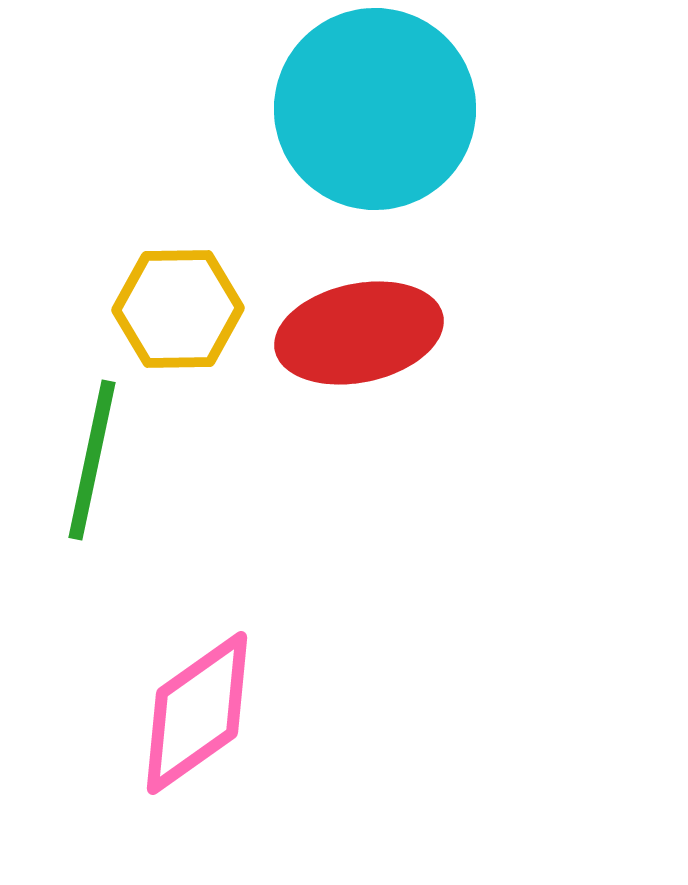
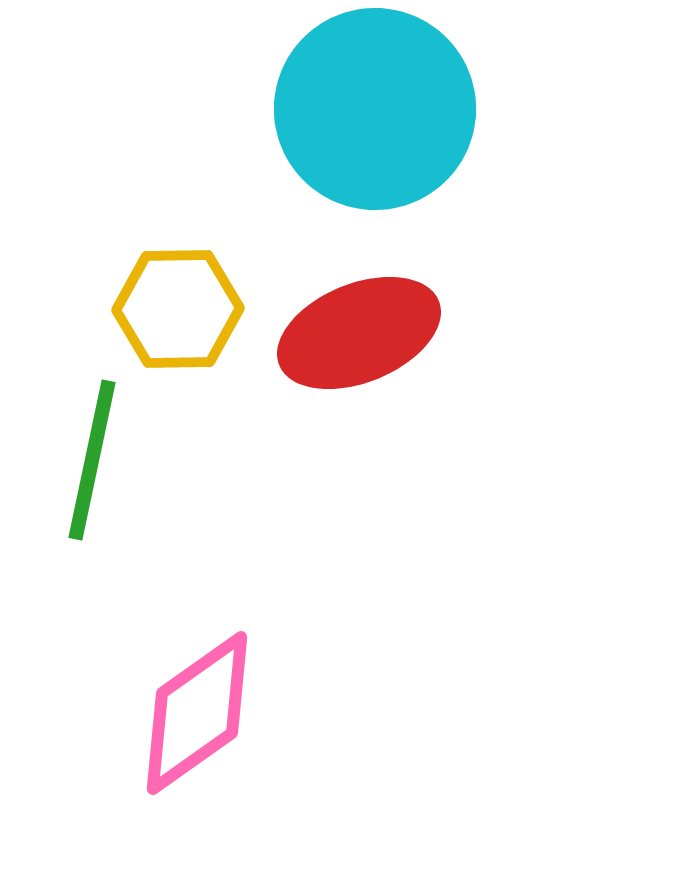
red ellipse: rotated 10 degrees counterclockwise
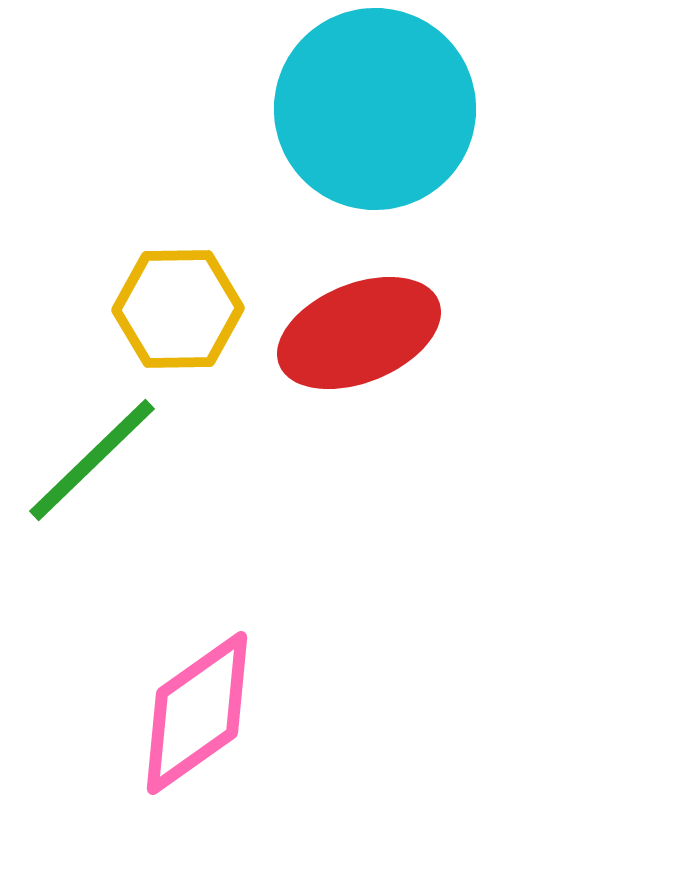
green line: rotated 34 degrees clockwise
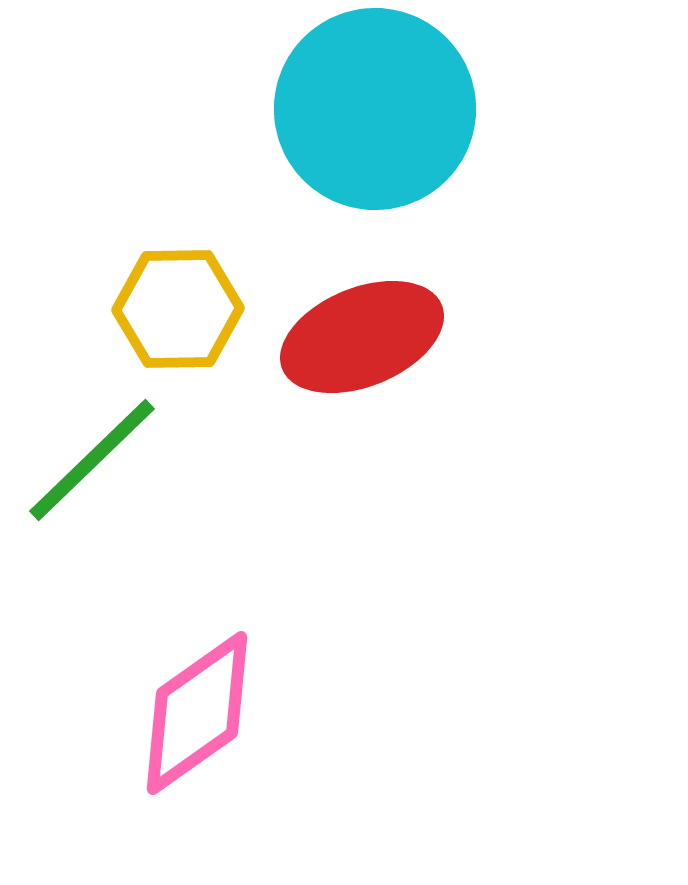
red ellipse: moved 3 px right, 4 px down
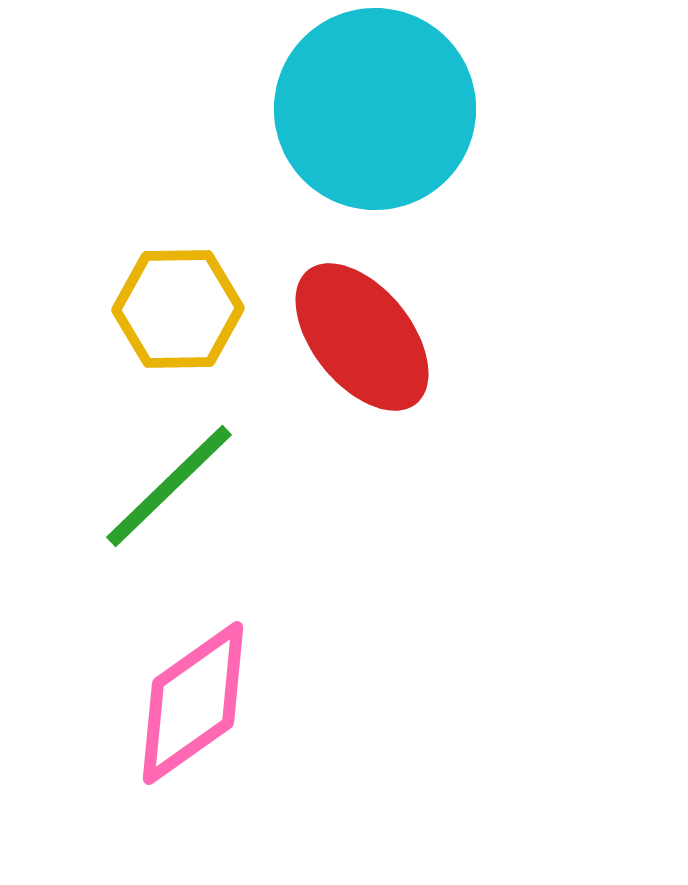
red ellipse: rotated 73 degrees clockwise
green line: moved 77 px right, 26 px down
pink diamond: moved 4 px left, 10 px up
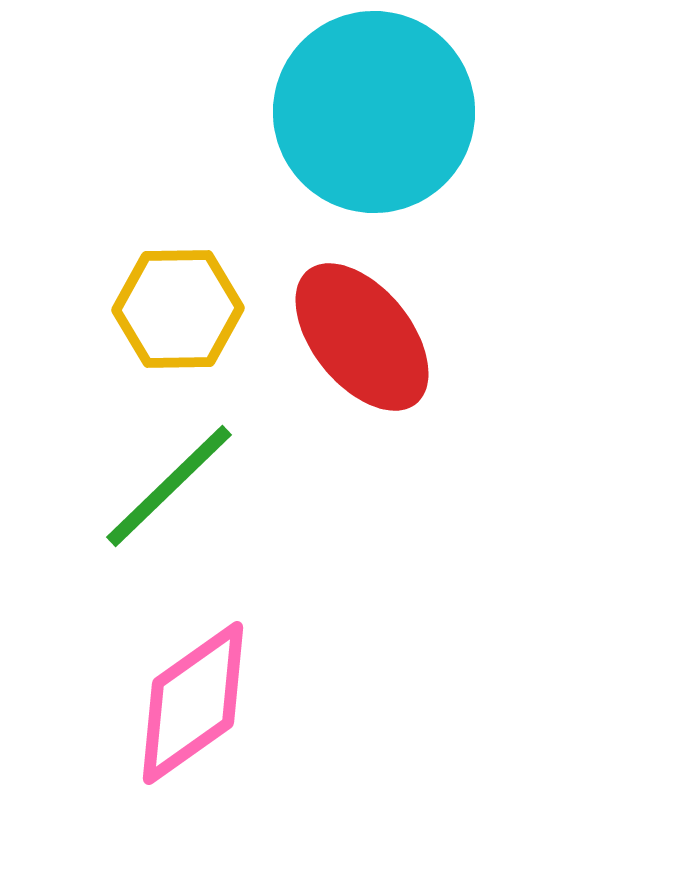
cyan circle: moved 1 px left, 3 px down
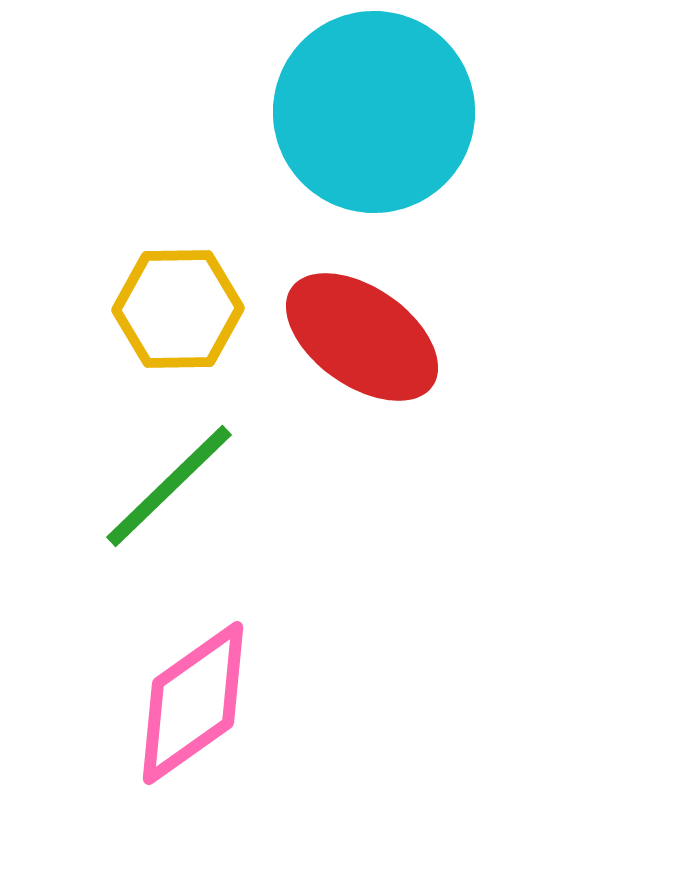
red ellipse: rotated 16 degrees counterclockwise
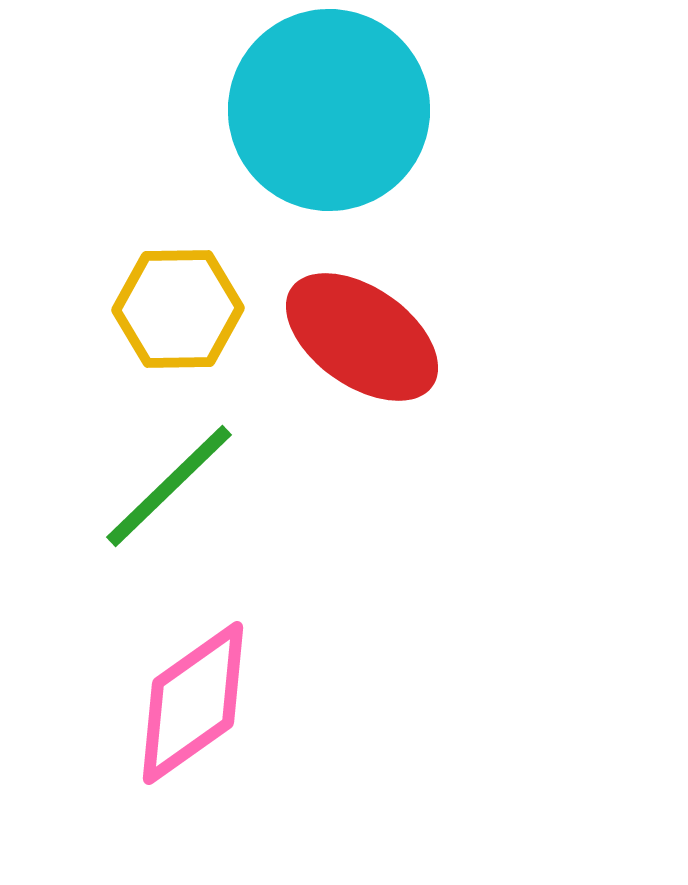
cyan circle: moved 45 px left, 2 px up
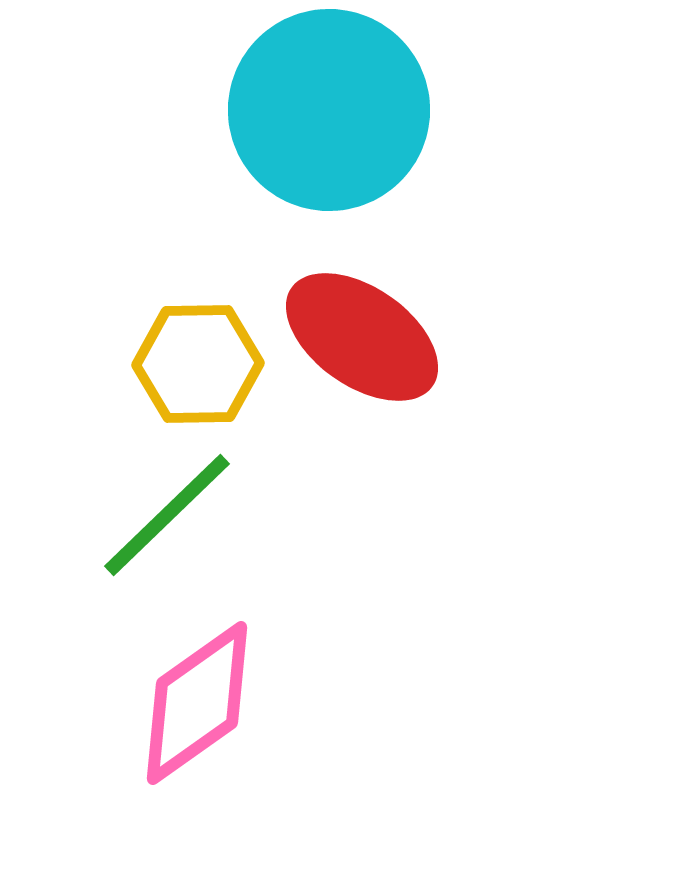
yellow hexagon: moved 20 px right, 55 px down
green line: moved 2 px left, 29 px down
pink diamond: moved 4 px right
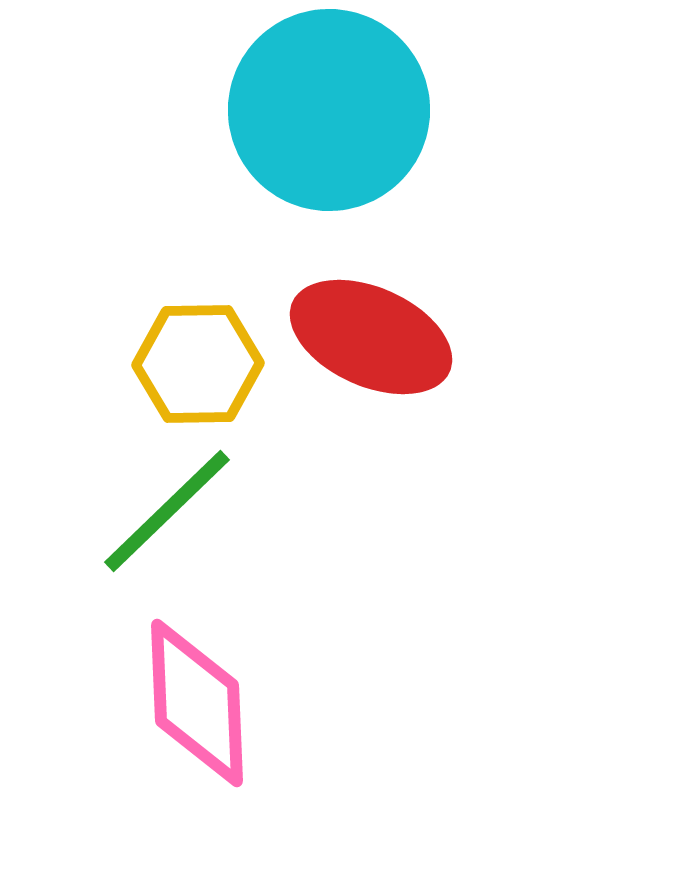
red ellipse: moved 9 px right; rotated 11 degrees counterclockwise
green line: moved 4 px up
pink diamond: rotated 57 degrees counterclockwise
